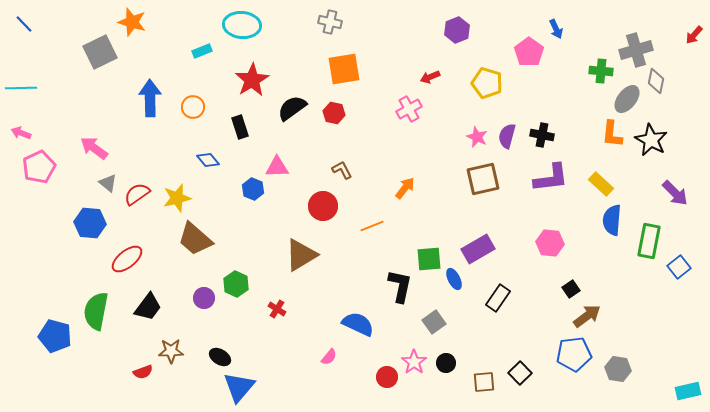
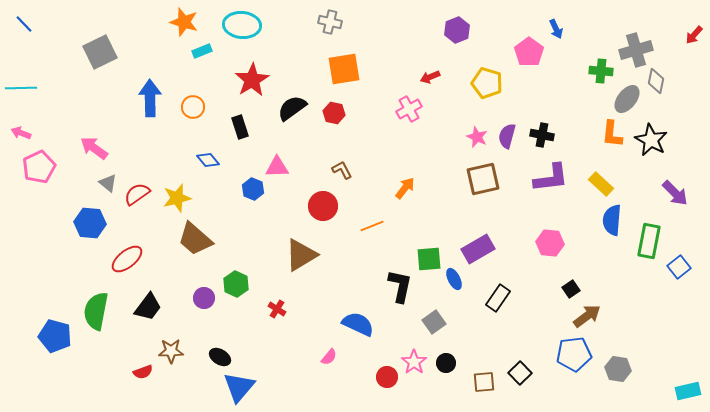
orange star at (132, 22): moved 52 px right
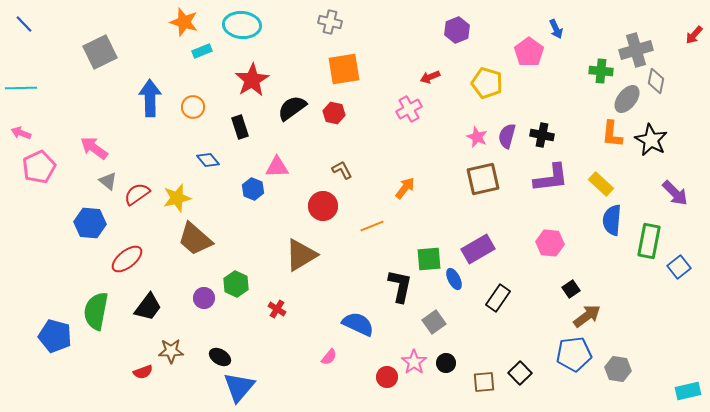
gray triangle at (108, 183): moved 2 px up
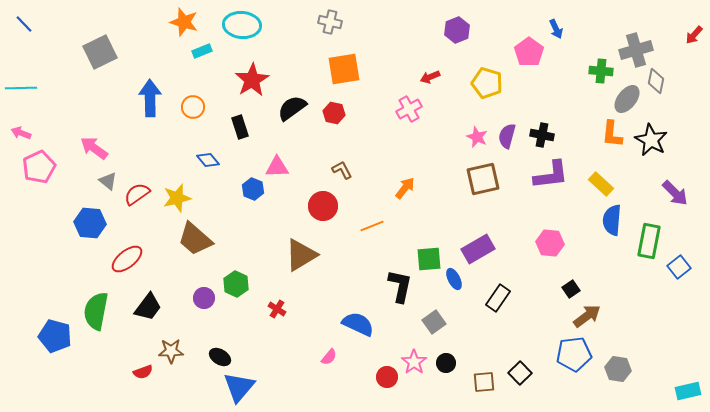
purple L-shape at (551, 178): moved 3 px up
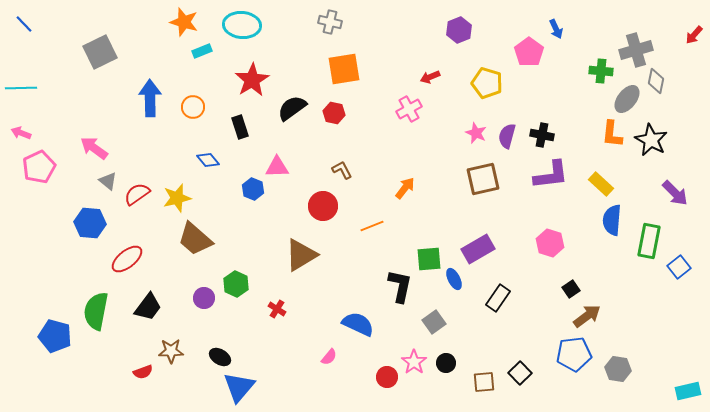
purple hexagon at (457, 30): moved 2 px right
pink star at (477, 137): moved 1 px left, 4 px up
pink hexagon at (550, 243): rotated 12 degrees clockwise
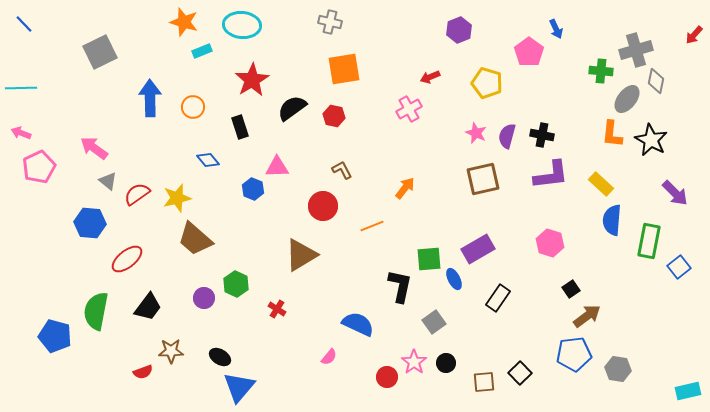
red hexagon at (334, 113): moved 3 px down
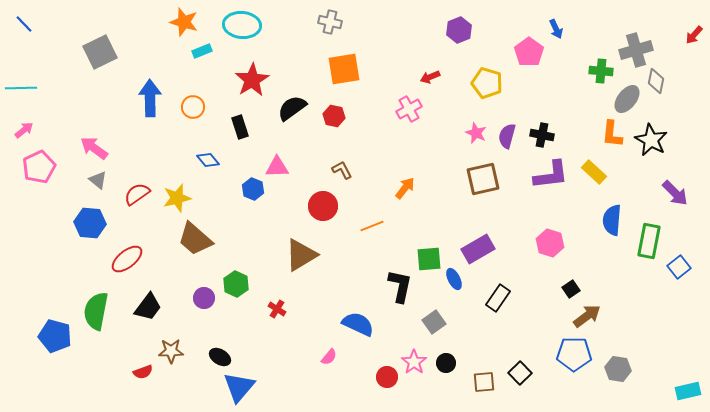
pink arrow at (21, 133): moved 3 px right, 3 px up; rotated 120 degrees clockwise
gray triangle at (108, 181): moved 10 px left, 1 px up
yellow rectangle at (601, 184): moved 7 px left, 12 px up
blue pentagon at (574, 354): rotated 8 degrees clockwise
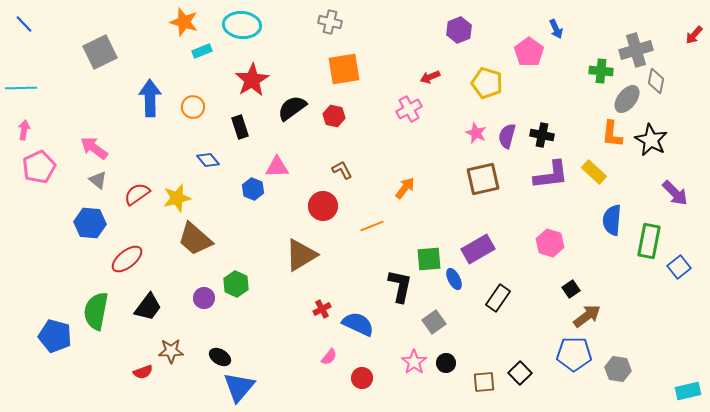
pink arrow at (24, 130): rotated 42 degrees counterclockwise
red cross at (277, 309): moved 45 px right; rotated 30 degrees clockwise
red circle at (387, 377): moved 25 px left, 1 px down
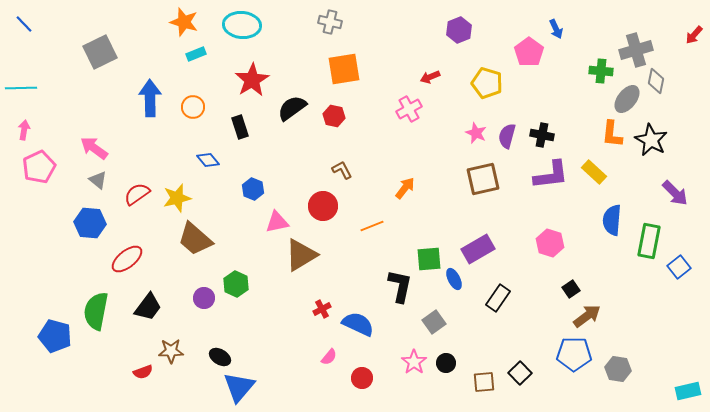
cyan rectangle at (202, 51): moved 6 px left, 3 px down
pink triangle at (277, 167): moved 55 px down; rotated 10 degrees counterclockwise
